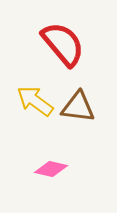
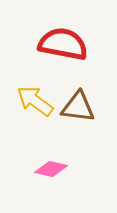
red semicircle: rotated 39 degrees counterclockwise
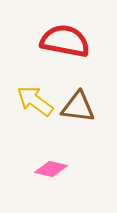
red semicircle: moved 2 px right, 3 px up
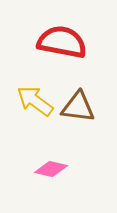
red semicircle: moved 3 px left, 1 px down
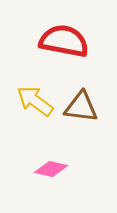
red semicircle: moved 2 px right, 1 px up
brown triangle: moved 3 px right
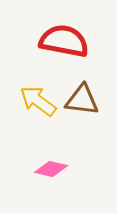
yellow arrow: moved 3 px right
brown triangle: moved 1 px right, 7 px up
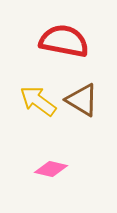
brown triangle: rotated 24 degrees clockwise
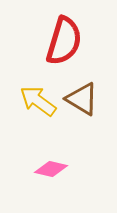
red semicircle: rotated 96 degrees clockwise
brown triangle: moved 1 px up
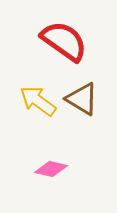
red semicircle: rotated 72 degrees counterclockwise
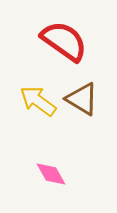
pink diamond: moved 5 px down; rotated 48 degrees clockwise
